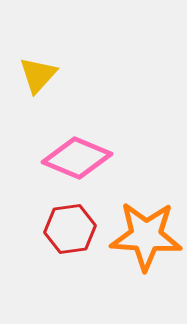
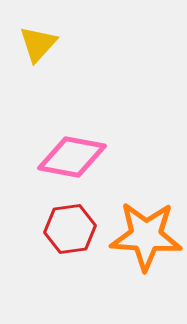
yellow triangle: moved 31 px up
pink diamond: moved 5 px left, 1 px up; rotated 12 degrees counterclockwise
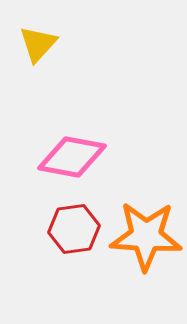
red hexagon: moved 4 px right
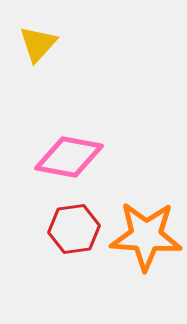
pink diamond: moved 3 px left
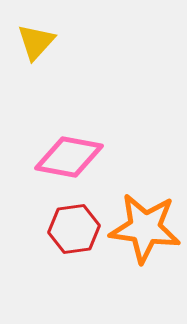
yellow triangle: moved 2 px left, 2 px up
orange star: moved 1 px left, 8 px up; rotated 4 degrees clockwise
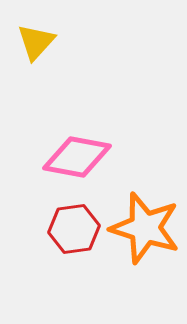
pink diamond: moved 8 px right
orange star: rotated 10 degrees clockwise
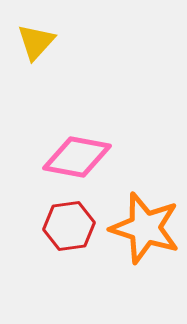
red hexagon: moved 5 px left, 3 px up
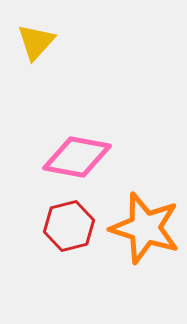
red hexagon: rotated 6 degrees counterclockwise
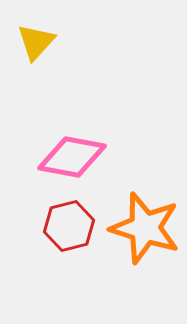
pink diamond: moved 5 px left
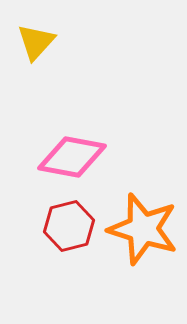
orange star: moved 2 px left, 1 px down
